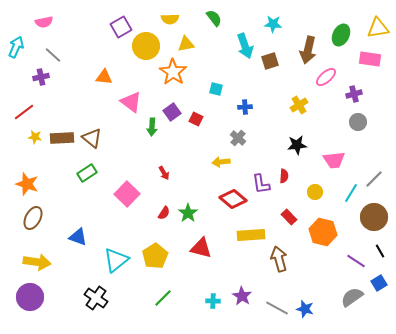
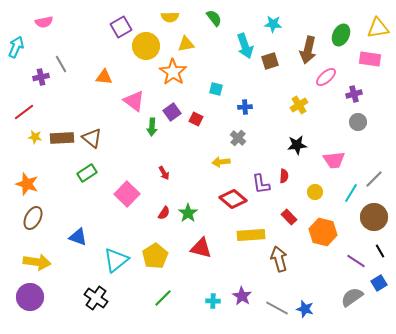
yellow semicircle at (170, 19): moved 2 px up
gray line at (53, 55): moved 8 px right, 9 px down; rotated 18 degrees clockwise
pink triangle at (131, 102): moved 3 px right, 1 px up
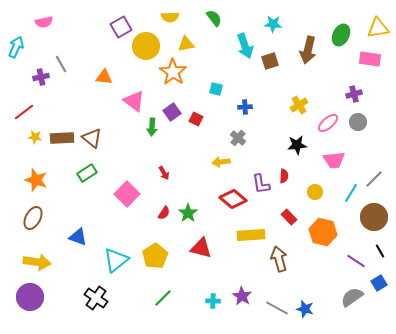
pink ellipse at (326, 77): moved 2 px right, 46 px down
orange star at (27, 184): moved 9 px right, 4 px up
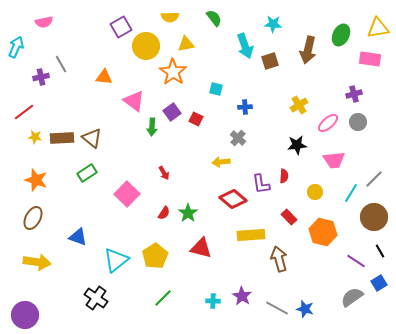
purple circle at (30, 297): moved 5 px left, 18 px down
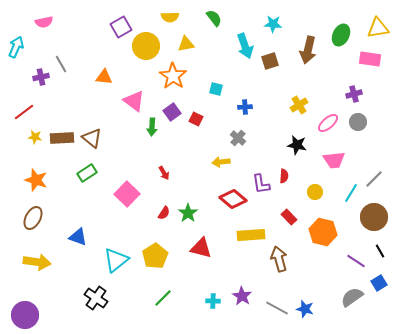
orange star at (173, 72): moved 4 px down
black star at (297, 145): rotated 18 degrees clockwise
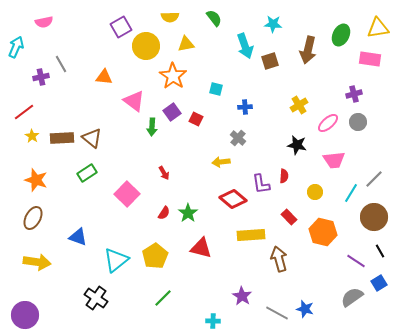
yellow star at (35, 137): moved 3 px left, 1 px up; rotated 24 degrees clockwise
cyan cross at (213, 301): moved 20 px down
gray line at (277, 308): moved 5 px down
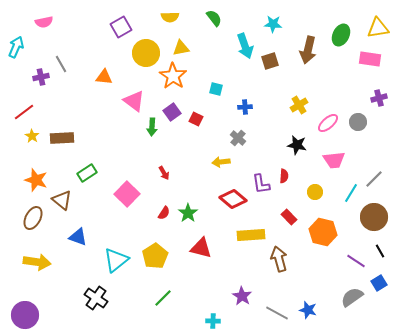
yellow triangle at (186, 44): moved 5 px left, 4 px down
yellow circle at (146, 46): moved 7 px down
purple cross at (354, 94): moved 25 px right, 4 px down
brown triangle at (92, 138): moved 30 px left, 62 px down
blue star at (305, 309): moved 3 px right, 1 px down
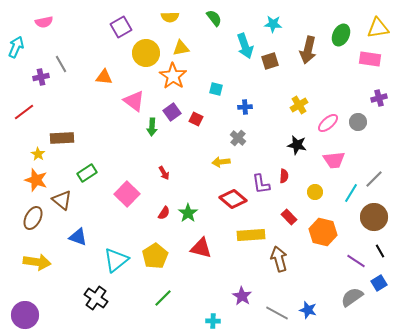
yellow star at (32, 136): moved 6 px right, 18 px down
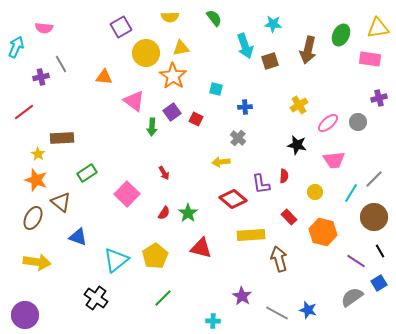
pink semicircle at (44, 22): moved 6 px down; rotated 18 degrees clockwise
brown triangle at (62, 200): moved 1 px left, 2 px down
